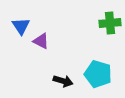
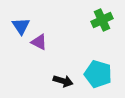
green cross: moved 8 px left, 3 px up; rotated 20 degrees counterclockwise
purple triangle: moved 2 px left, 1 px down
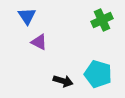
blue triangle: moved 6 px right, 10 px up
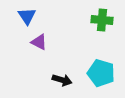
green cross: rotated 30 degrees clockwise
cyan pentagon: moved 3 px right, 1 px up
black arrow: moved 1 px left, 1 px up
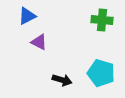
blue triangle: rotated 36 degrees clockwise
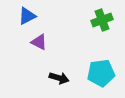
green cross: rotated 25 degrees counterclockwise
cyan pentagon: rotated 24 degrees counterclockwise
black arrow: moved 3 px left, 2 px up
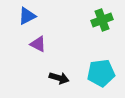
purple triangle: moved 1 px left, 2 px down
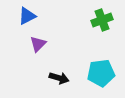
purple triangle: rotated 48 degrees clockwise
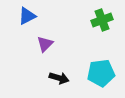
purple triangle: moved 7 px right
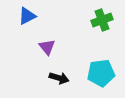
purple triangle: moved 2 px right, 3 px down; rotated 24 degrees counterclockwise
